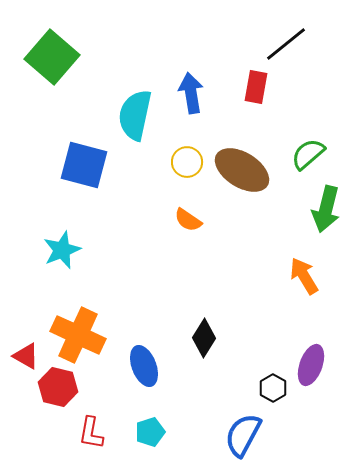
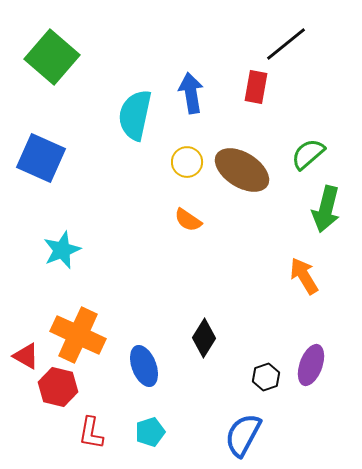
blue square: moved 43 px left, 7 px up; rotated 9 degrees clockwise
black hexagon: moved 7 px left, 11 px up; rotated 12 degrees clockwise
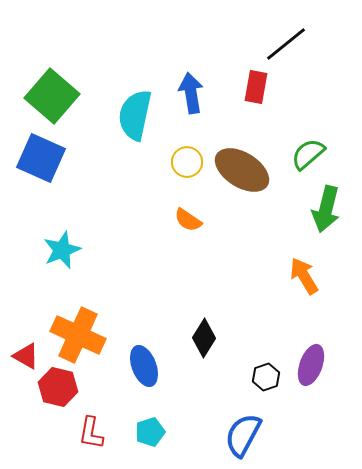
green square: moved 39 px down
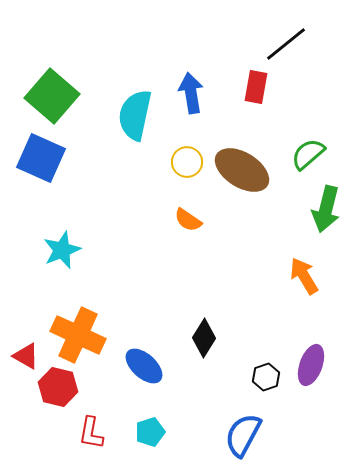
blue ellipse: rotated 27 degrees counterclockwise
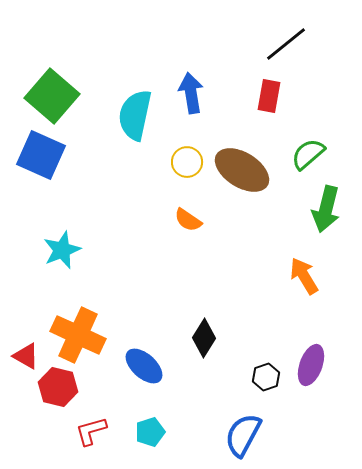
red rectangle: moved 13 px right, 9 px down
blue square: moved 3 px up
red L-shape: moved 2 px up; rotated 64 degrees clockwise
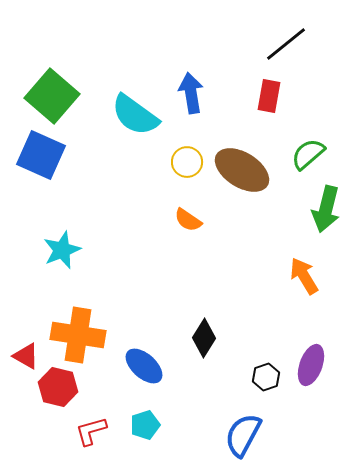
cyan semicircle: rotated 66 degrees counterclockwise
orange cross: rotated 16 degrees counterclockwise
cyan pentagon: moved 5 px left, 7 px up
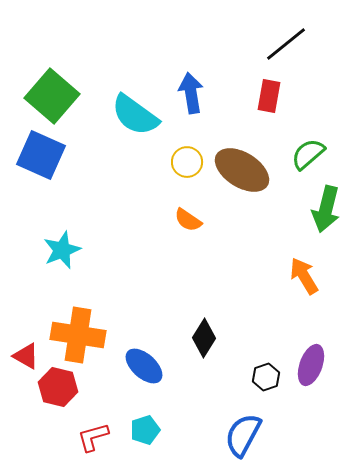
cyan pentagon: moved 5 px down
red L-shape: moved 2 px right, 6 px down
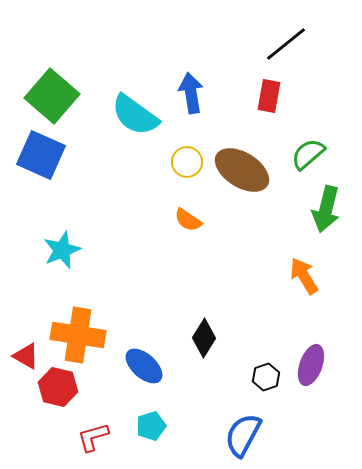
cyan pentagon: moved 6 px right, 4 px up
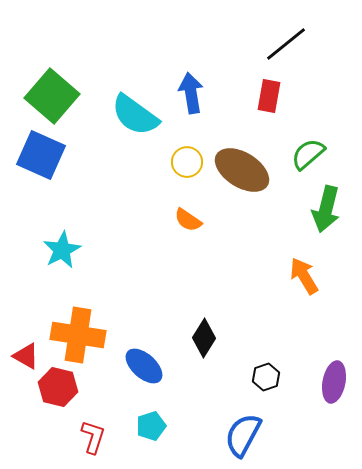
cyan star: rotated 6 degrees counterclockwise
purple ellipse: moved 23 px right, 17 px down; rotated 9 degrees counterclockwise
red L-shape: rotated 124 degrees clockwise
